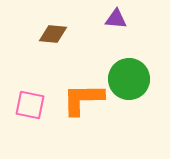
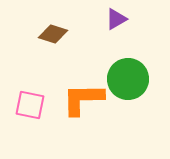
purple triangle: rotated 35 degrees counterclockwise
brown diamond: rotated 12 degrees clockwise
green circle: moved 1 px left
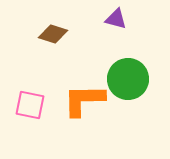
purple triangle: rotated 45 degrees clockwise
orange L-shape: moved 1 px right, 1 px down
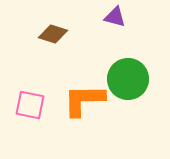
purple triangle: moved 1 px left, 2 px up
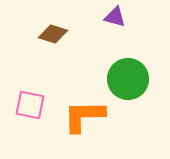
orange L-shape: moved 16 px down
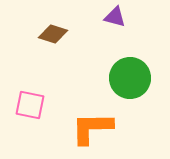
green circle: moved 2 px right, 1 px up
orange L-shape: moved 8 px right, 12 px down
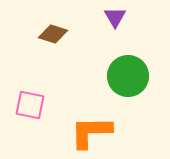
purple triangle: rotated 45 degrees clockwise
green circle: moved 2 px left, 2 px up
orange L-shape: moved 1 px left, 4 px down
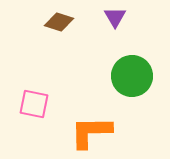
brown diamond: moved 6 px right, 12 px up
green circle: moved 4 px right
pink square: moved 4 px right, 1 px up
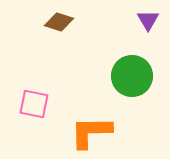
purple triangle: moved 33 px right, 3 px down
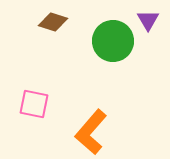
brown diamond: moved 6 px left
green circle: moved 19 px left, 35 px up
orange L-shape: rotated 48 degrees counterclockwise
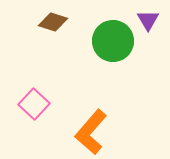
pink square: rotated 32 degrees clockwise
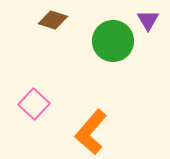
brown diamond: moved 2 px up
